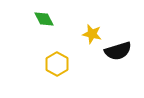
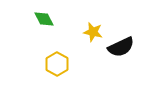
yellow star: moved 1 px right, 2 px up
black semicircle: moved 3 px right, 4 px up; rotated 8 degrees counterclockwise
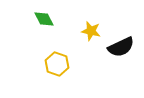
yellow star: moved 2 px left, 1 px up
yellow hexagon: rotated 10 degrees counterclockwise
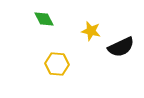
yellow hexagon: rotated 15 degrees counterclockwise
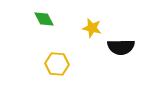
yellow star: moved 1 px right, 3 px up
black semicircle: rotated 24 degrees clockwise
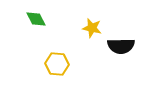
green diamond: moved 8 px left
black semicircle: moved 1 px up
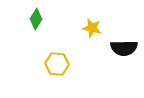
green diamond: rotated 60 degrees clockwise
black semicircle: moved 3 px right, 2 px down
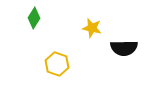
green diamond: moved 2 px left, 1 px up
yellow hexagon: rotated 15 degrees clockwise
